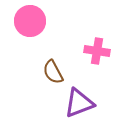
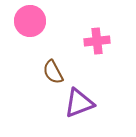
pink cross: moved 10 px up; rotated 15 degrees counterclockwise
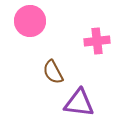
purple triangle: rotated 28 degrees clockwise
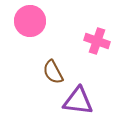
pink cross: rotated 25 degrees clockwise
purple triangle: moved 1 px left, 2 px up
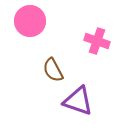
brown semicircle: moved 2 px up
purple triangle: rotated 12 degrees clockwise
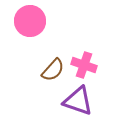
pink cross: moved 13 px left, 24 px down
brown semicircle: rotated 110 degrees counterclockwise
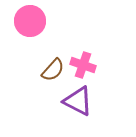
pink cross: moved 1 px left
purple triangle: rotated 8 degrees clockwise
